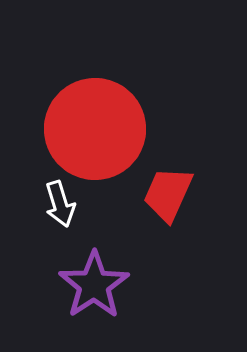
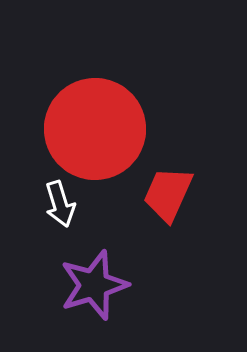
purple star: rotated 16 degrees clockwise
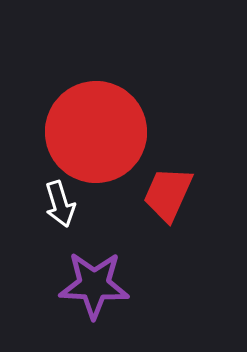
red circle: moved 1 px right, 3 px down
purple star: rotated 20 degrees clockwise
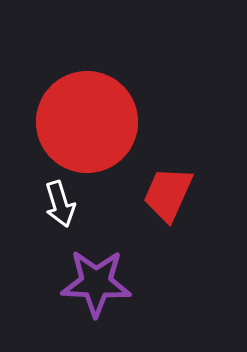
red circle: moved 9 px left, 10 px up
purple star: moved 2 px right, 2 px up
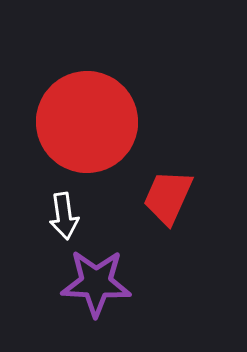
red trapezoid: moved 3 px down
white arrow: moved 4 px right, 12 px down; rotated 9 degrees clockwise
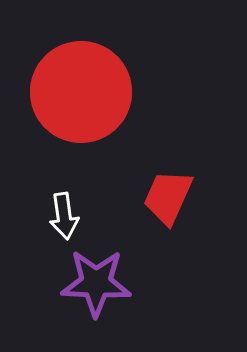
red circle: moved 6 px left, 30 px up
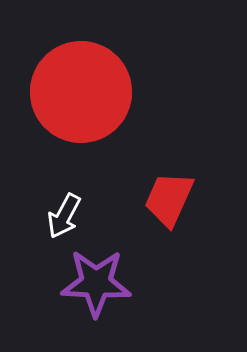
red trapezoid: moved 1 px right, 2 px down
white arrow: rotated 36 degrees clockwise
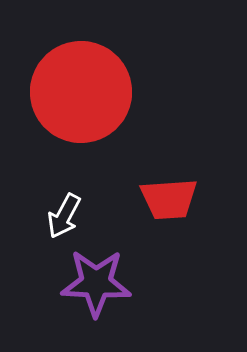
red trapezoid: rotated 118 degrees counterclockwise
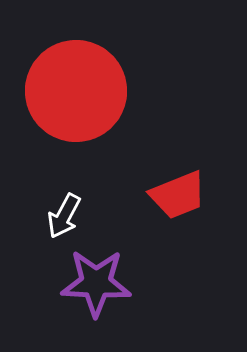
red circle: moved 5 px left, 1 px up
red trapezoid: moved 9 px right, 4 px up; rotated 18 degrees counterclockwise
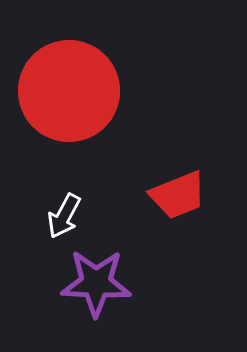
red circle: moved 7 px left
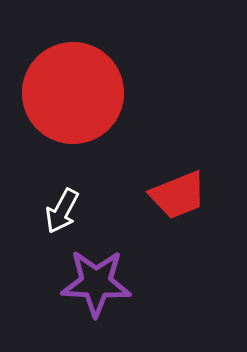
red circle: moved 4 px right, 2 px down
white arrow: moved 2 px left, 5 px up
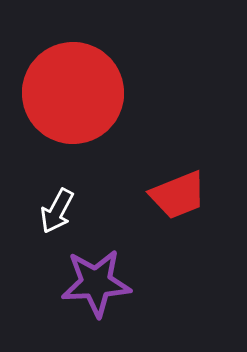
white arrow: moved 5 px left
purple star: rotated 6 degrees counterclockwise
